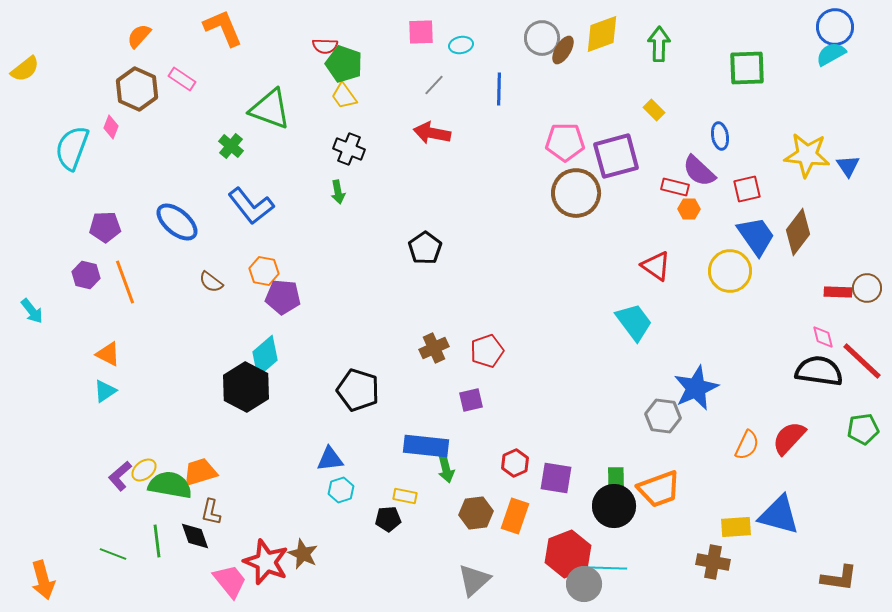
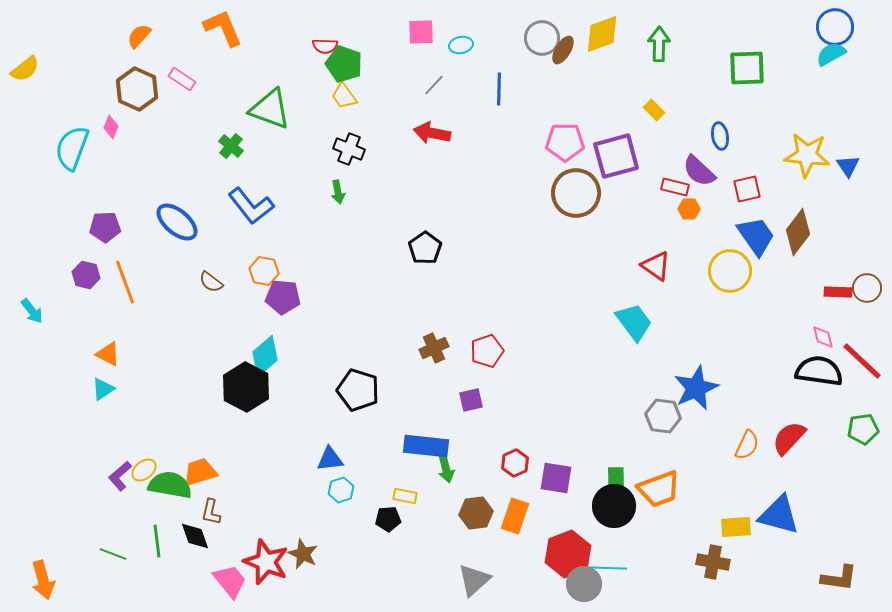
cyan triangle at (105, 391): moved 2 px left, 2 px up
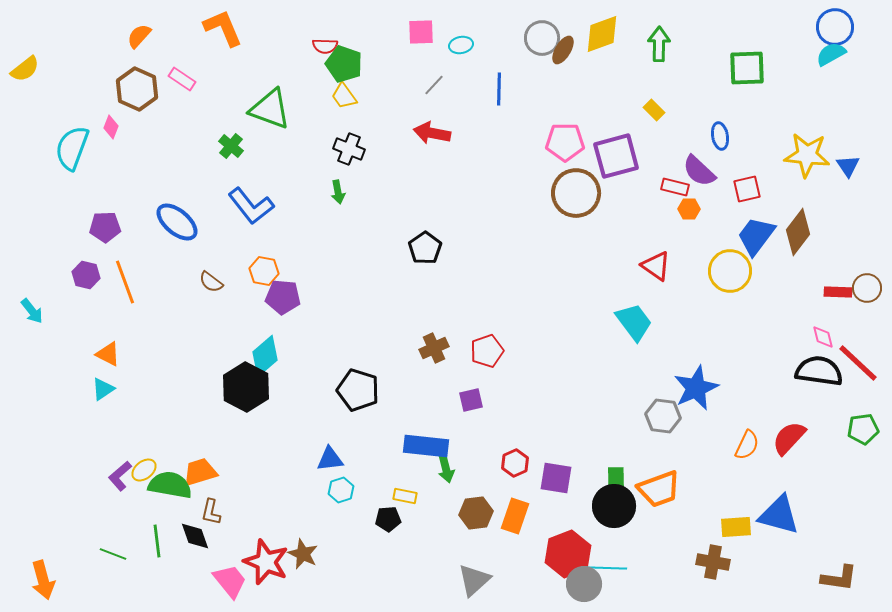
blue trapezoid at (756, 236): rotated 108 degrees counterclockwise
red line at (862, 361): moved 4 px left, 2 px down
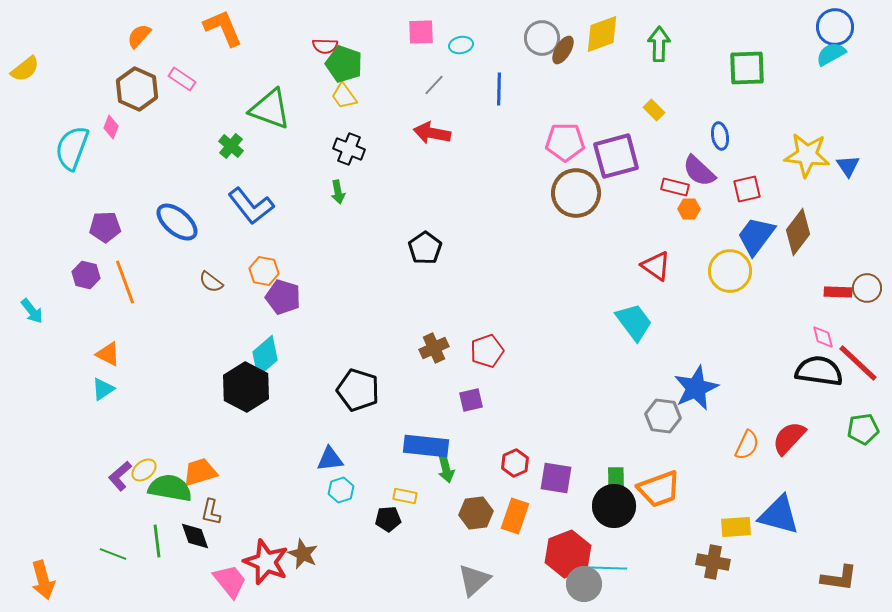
purple pentagon at (283, 297): rotated 12 degrees clockwise
green semicircle at (170, 485): moved 3 px down
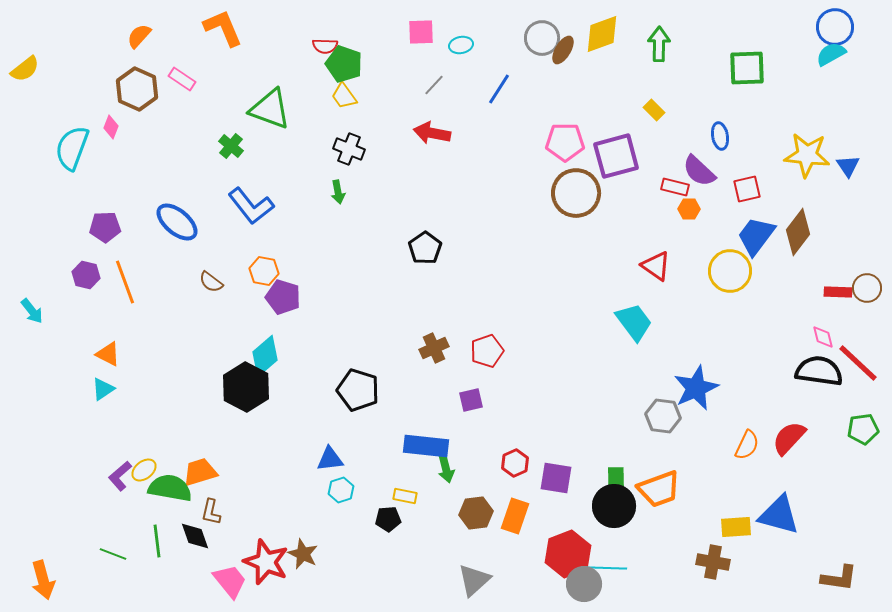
blue line at (499, 89): rotated 32 degrees clockwise
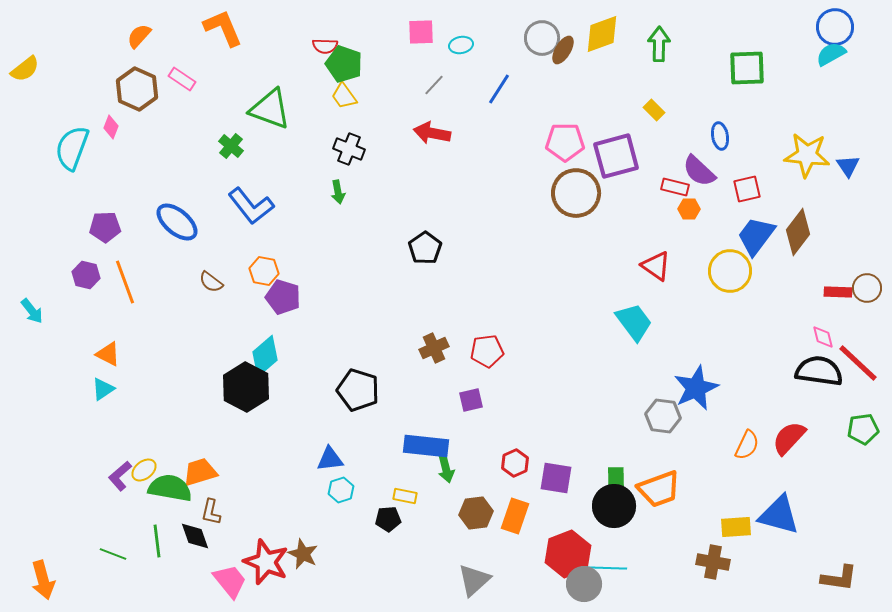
red pentagon at (487, 351): rotated 12 degrees clockwise
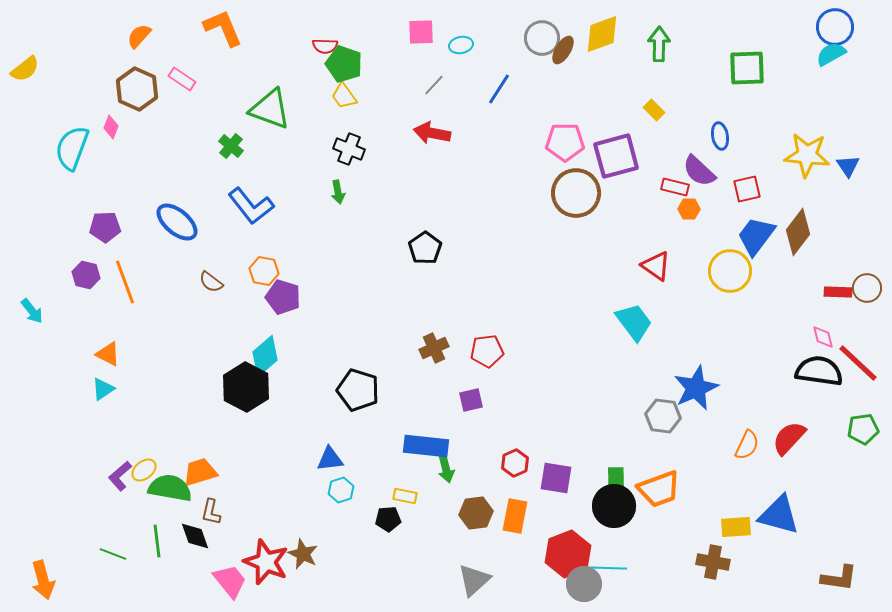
orange rectangle at (515, 516): rotated 8 degrees counterclockwise
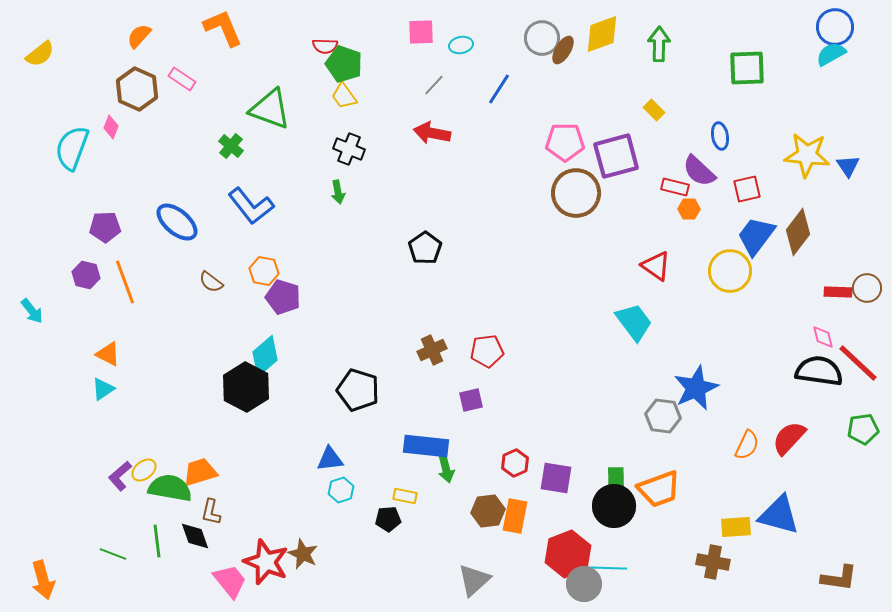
yellow semicircle at (25, 69): moved 15 px right, 15 px up
brown cross at (434, 348): moved 2 px left, 2 px down
brown hexagon at (476, 513): moved 12 px right, 2 px up
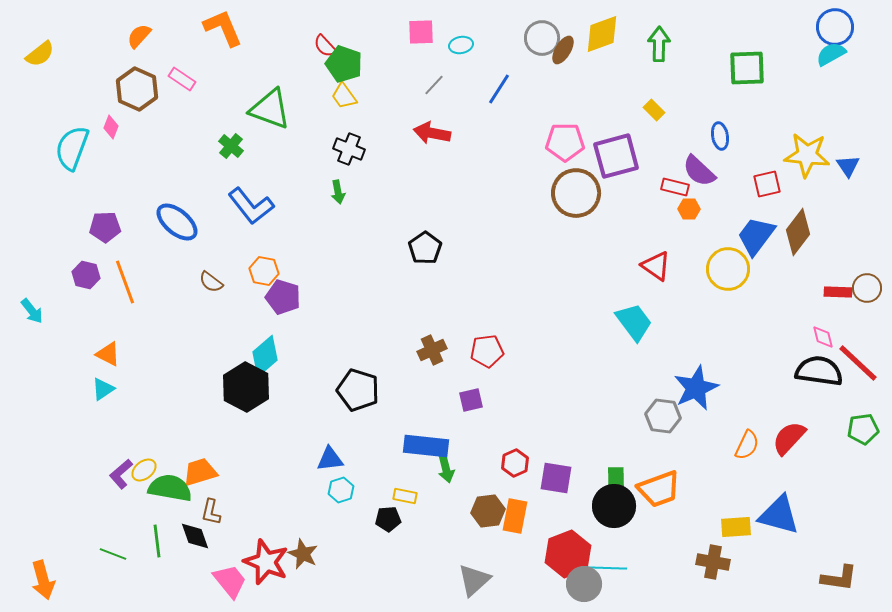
red semicircle at (325, 46): rotated 45 degrees clockwise
red square at (747, 189): moved 20 px right, 5 px up
yellow circle at (730, 271): moved 2 px left, 2 px up
purple L-shape at (120, 476): moved 1 px right, 2 px up
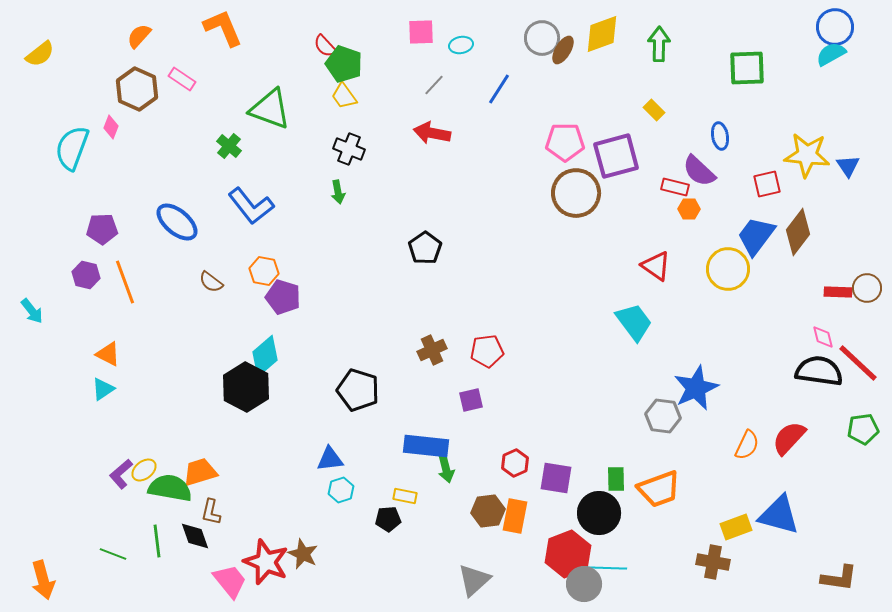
green cross at (231, 146): moved 2 px left
purple pentagon at (105, 227): moved 3 px left, 2 px down
black circle at (614, 506): moved 15 px left, 7 px down
yellow rectangle at (736, 527): rotated 16 degrees counterclockwise
